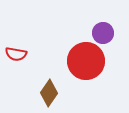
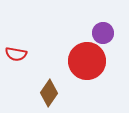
red circle: moved 1 px right
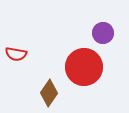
red circle: moved 3 px left, 6 px down
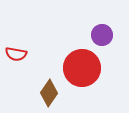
purple circle: moved 1 px left, 2 px down
red circle: moved 2 px left, 1 px down
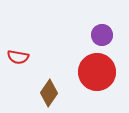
red semicircle: moved 2 px right, 3 px down
red circle: moved 15 px right, 4 px down
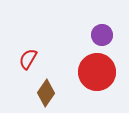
red semicircle: moved 10 px right, 2 px down; rotated 110 degrees clockwise
brown diamond: moved 3 px left
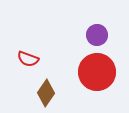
purple circle: moved 5 px left
red semicircle: rotated 100 degrees counterclockwise
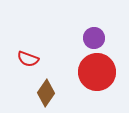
purple circle: moved 3 px left, 3 px down
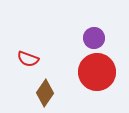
brown diamond: moved 1 px left
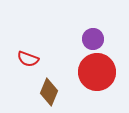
purple circle: moved 1 px left, 1 px down
brown diamond: moved 4 px right, 1 px up; rotated 12 degrees counterclockwise
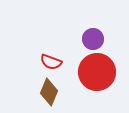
red semicircle: moved 23 px right, 3 px down
